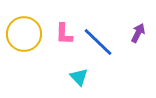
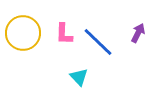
yellow circle: moved 1 px left, 1 px up
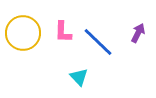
pink L-shape: moved 1 px left, 2 px up
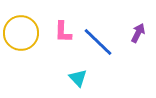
yellow circle: moved 2 px left
cyan triangle: moved 1 px left, 1 px down
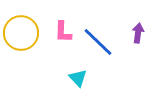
purple arrow: rotated 18 degrees counterclockwise
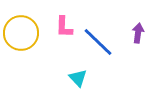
pink L-shape: moved 1 px right, 5 px up
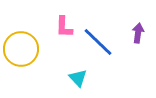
yellow circle: moved 16 px down
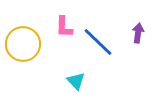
yellow circle: moved 2 px right, 5 px up
cyan triangle: moved 2 px left, 3 px down
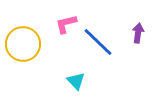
pink L-shape: moved 2 px right, 3 px up; rotated 75 degrees clockwise
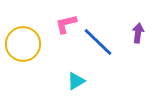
cyan triangle: rotated 42 degrees clockwise
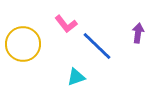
pink L-shape: rotated 115 degrees counterclockwise
blue line: moved 1 px left, 4 px down
cyan triangle: moved 4 px up; rotated 12 degrees clockwise
